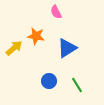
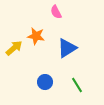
blue circle: moved 4 px left, 1 px down
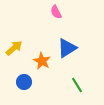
orange star: moved 6 px right, 25 px down; rotated 18 degrees clockwise
blue circle: moved 21 px left
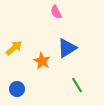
blue circle: moved 7 px left, 7 px down
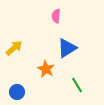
pink semicircle: moved 4 px down; rotated 32 degrees clockwise
orange star: moved 4 px right, 8 px down
blue circle: moved 3 px down
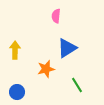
yellow arrow: moved 1 px right, 2 px down; rotated 48 degrees counterclockwise
orange star: rotated 30 degrees clockwise
